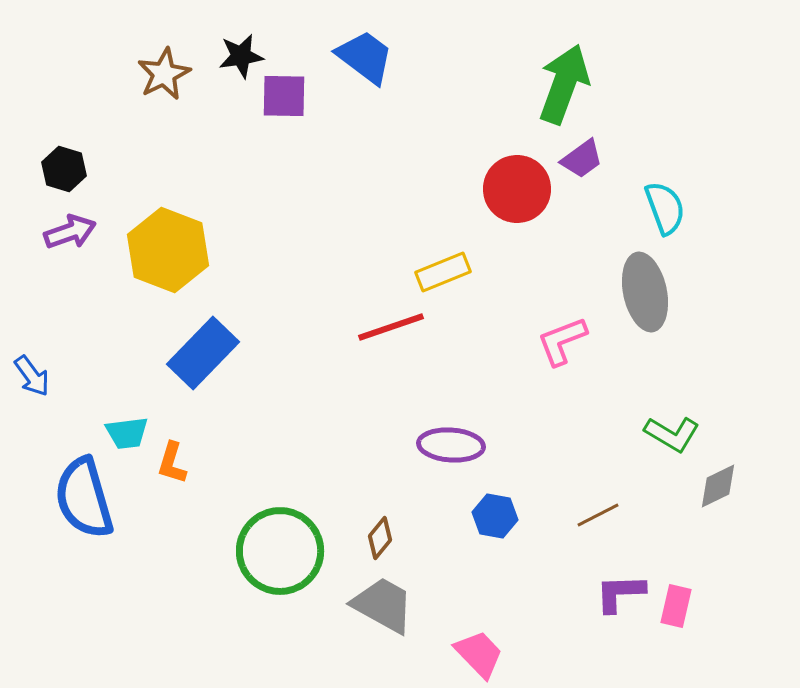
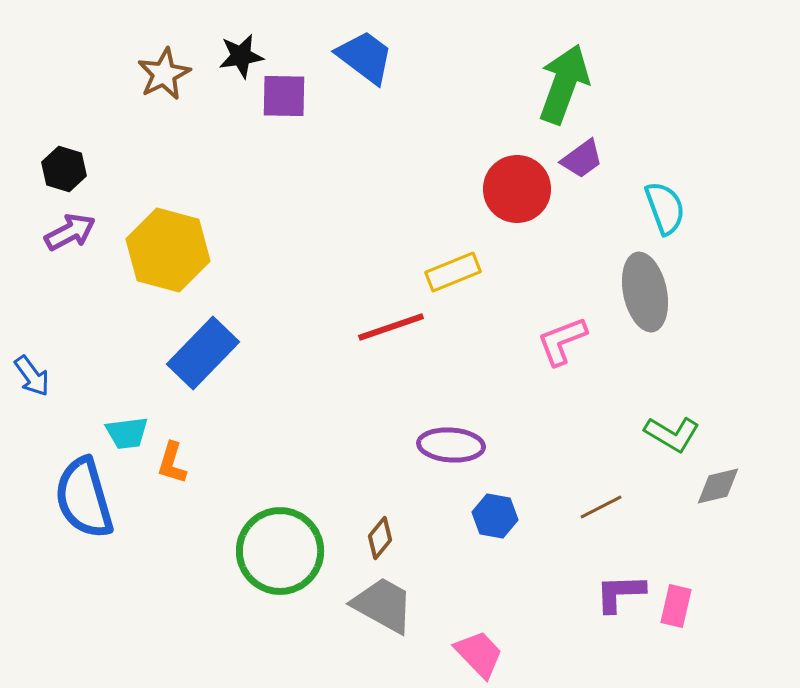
purple arrow: rotated 9 degrees counterclockwise
yellow hexagon: rotated 6 degrees counterclockwise
yellow rectangle: moved 10 px right
gray diamond: rotated 12 degrees clockwise
brown line: moved 3 px right, 8 px up
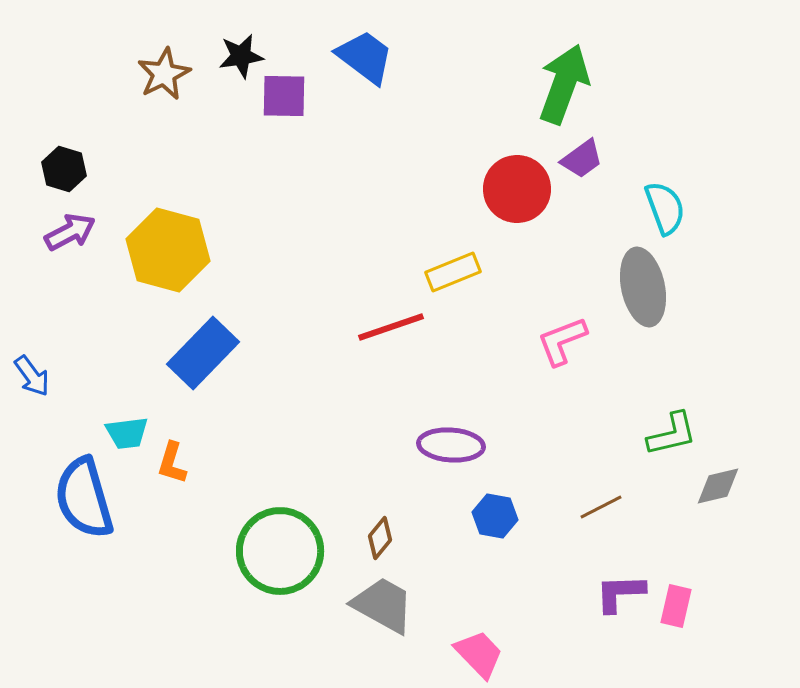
gray ellipse: moved 2 px left, 5 px up
green L-shape: rotated 44 degrees counterclockwise
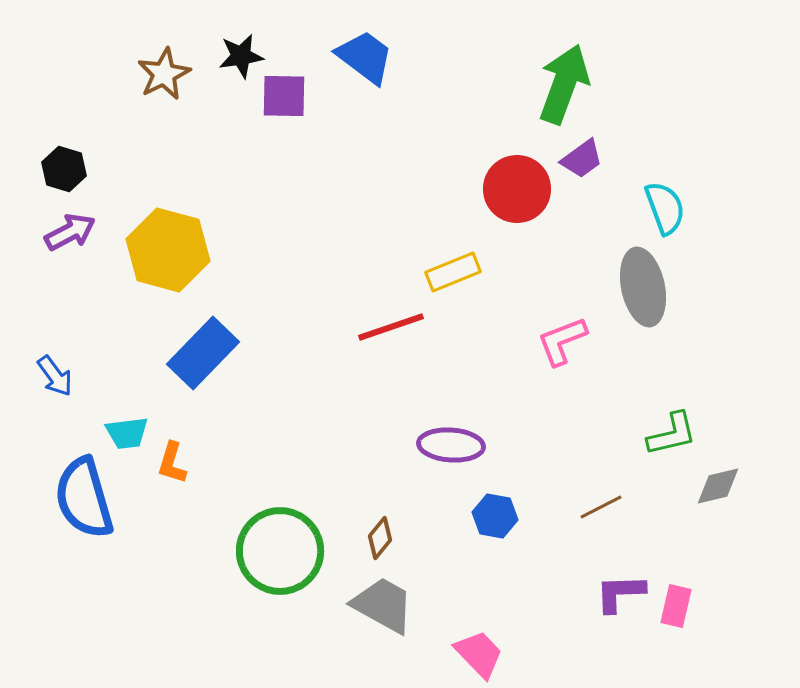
blue arrow: moved 23 px right
